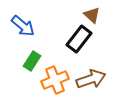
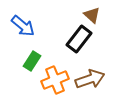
brown arrow: moved 1 px left
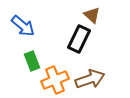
black rectangle: rotated 12 degrees counterclockwise
green rectangle: rotated 54 degrees counterclockwise
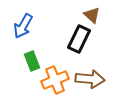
blue arrow: rotated 80 degrees clockwise
brown arrow: rotated 24 degrees clockwise
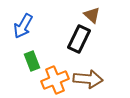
brown arrow: moved 2 px left
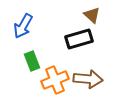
black rectangle: rotated 48 degrees clockwise
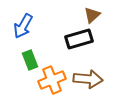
brown triangle: rotated 36 degrees clockwise
green rectangle: moved 2 px left, 1 px up
orange cross: moved 3 px left
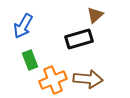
brown triangle: moved 3 px right
orange cross: moved 1 px right
